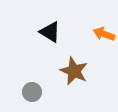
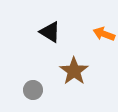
brown star: rotated 12 degrees clockwise
gray circle: moved 1 px right, 2 px up
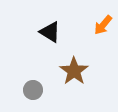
orange arrow: moved 1 px left, 9 px up; rotated 70 degrees counterclockwise
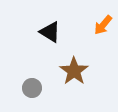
gray circle: moved 1 px left, 2 px up
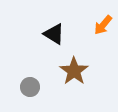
black triangle: moved 4 px right, 2 px down
gray circle: moved 2 px left, 1 px up
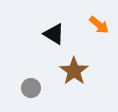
orange arrow: moved 4 px left; rotated 90 degrees counterclockwise
gray circle: moved 1 px right, 1 px down
